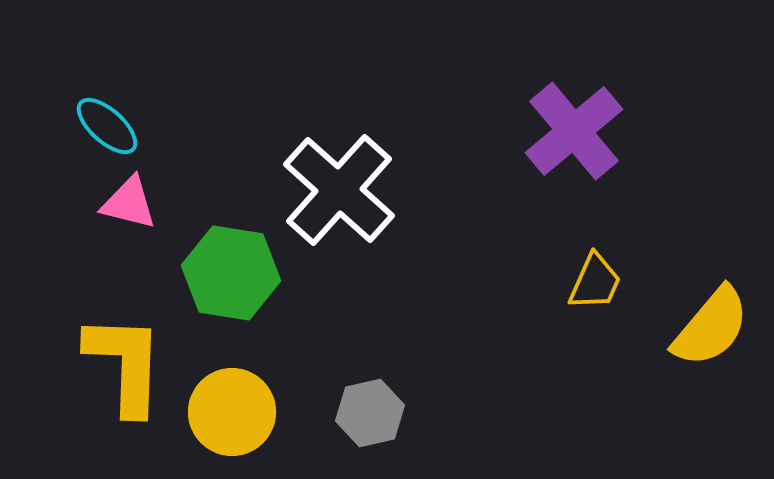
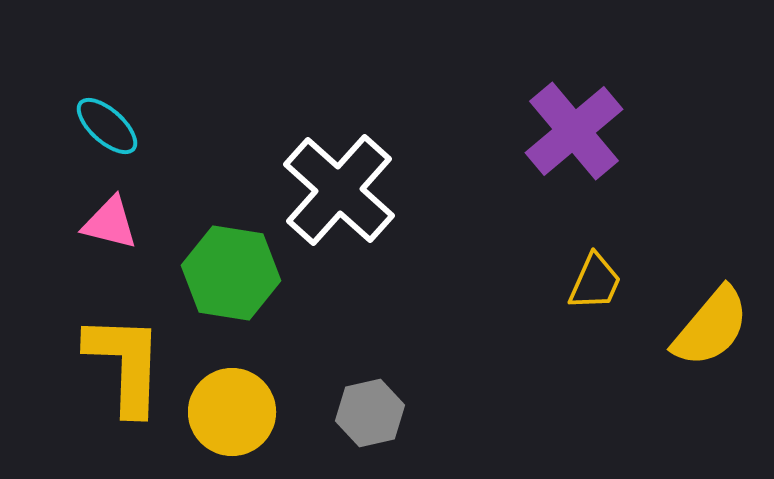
pink triangle: moved 19 px left, 20 px down
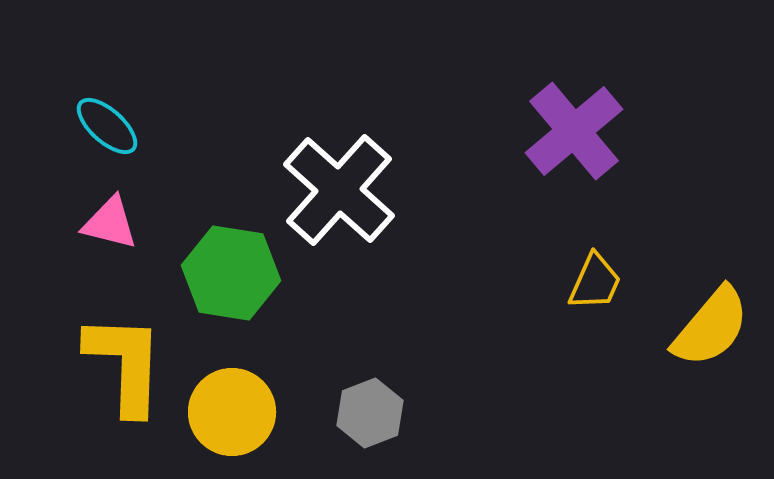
gray hexagon: rotated 8 degrees counterclockwise
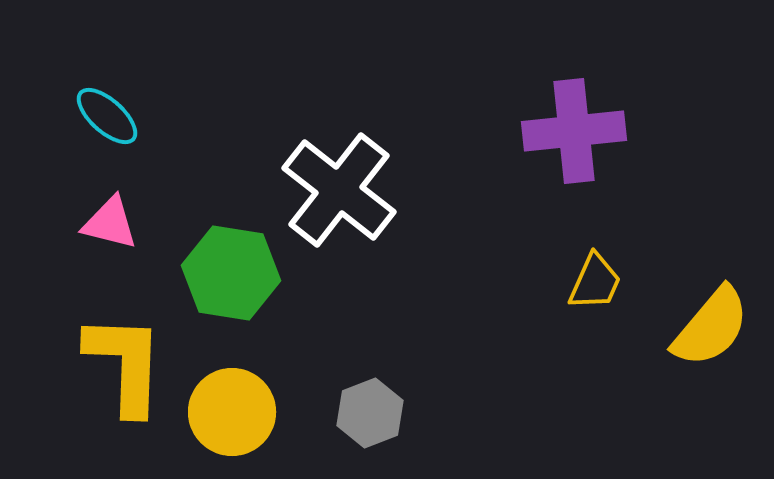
cyan ellipse: moved 10 px up
purple cross: rotated 34 degrees clockwise
white cross: rotated 4 degrees counterclockwise
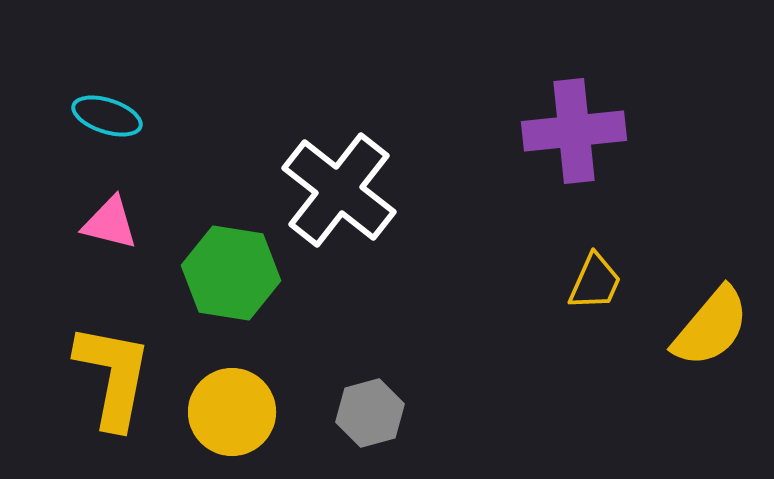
cyan ellipse: rotated 24 degrees counterclockwise
yellow L-shape: moved 12 px left, 12 px down; rotated 9 degrees clockwise
gray hexagon: rotated 6 degrees clockwise
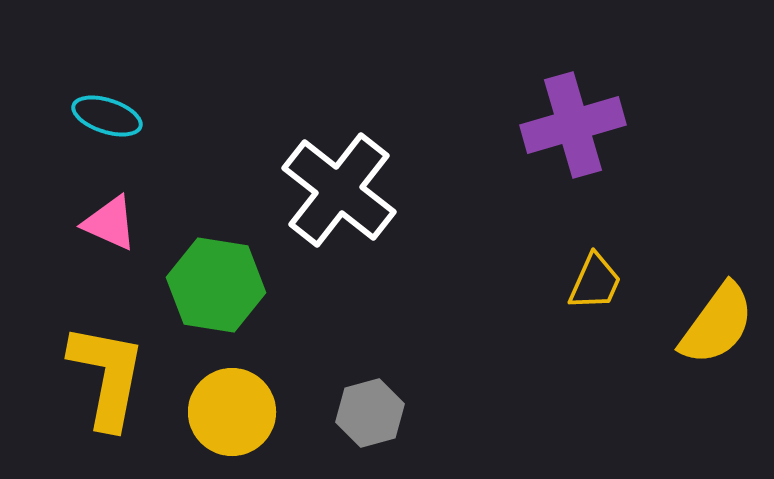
purple cross: moved 1 px left, 6 px up; rotated 10 degrees counterclockwise
pink triangle: rotated 10 degrees clockwise
green hexagon: moved 15 px left, 12 px down
yellow semicircle: moved 6 px right, 3 px up; rotated 4 degrees counterclockwise
yellow L-shape: moved 6 px left
